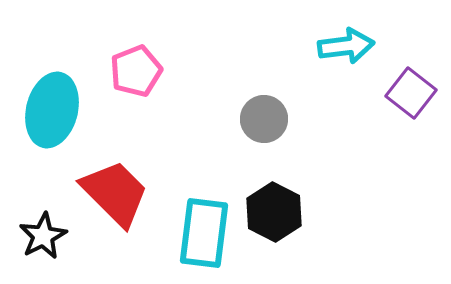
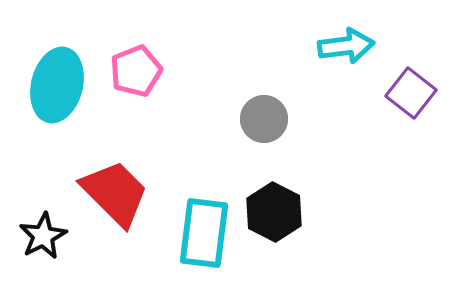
cyan ellipse: moved 5 px right, 25 px up
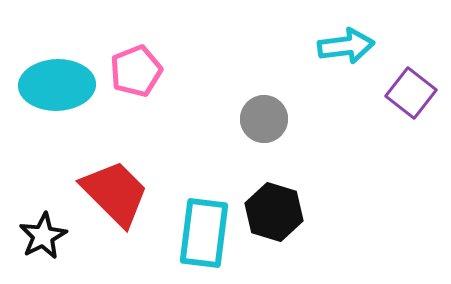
cyan ellipse: rotated 74 degrees clockwise
black hexagon: rotated 10 degrees counterclockwise
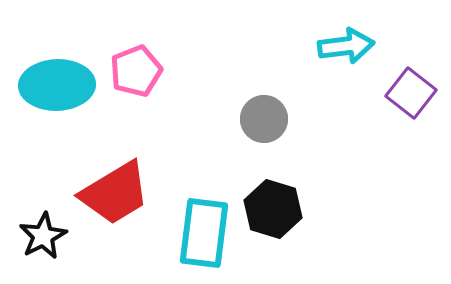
red trapezoid: rotated 104 degrees clockwise
black hexagon: moved 1 px left, 3 px up
